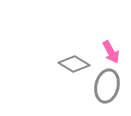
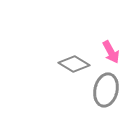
gray ellipse: moved 1 px left, 4 px down
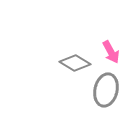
gray diamond: moved 1 px right, 1 px up
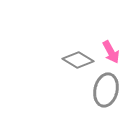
gray diamond: moved 3 px right, 3 px up
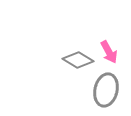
pink arrow: moved 2 px left
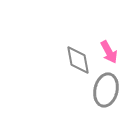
gray diamond: rotated 48 degrees clockwise
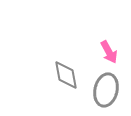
gray diamond: moved 12 px left, 15 px down
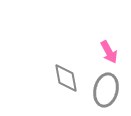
gray diamond: moved 3 px down
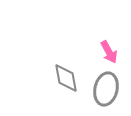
gray ellipse: moved 1 px up
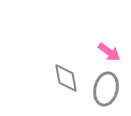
pink arrow: rotated 25 degrees counterclockwise
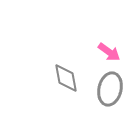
gray ellipse: moved 4 px right
